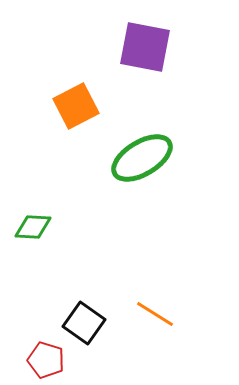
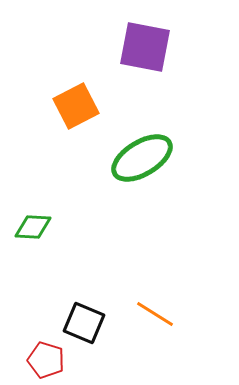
black square: rotated 12 degrees counterclockwise
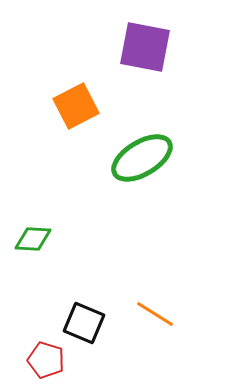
green diamond: moved 12 px down
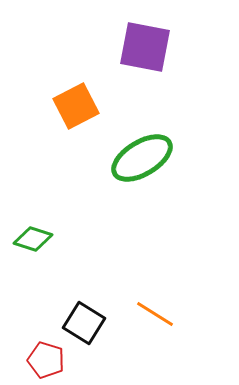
green diamond: rotated 15 degrees clockwise
black square: rotated 9 degrees clockwise
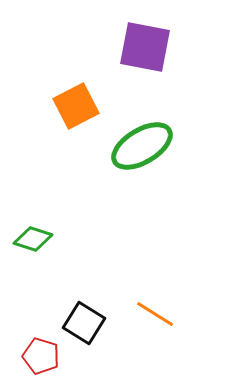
green ellipse: moved 12 px up
red pentagon: moved 5 px left, 4 px up
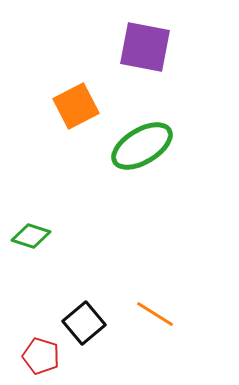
green diamond: moved 2 px left, 3 px up
black square: rotated 18 degrees clockwise
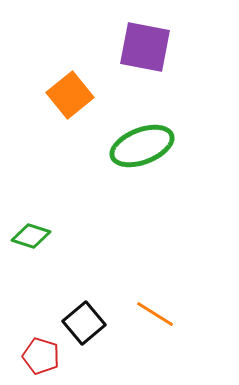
orange square: moved 6 px left, 11 px up; rotated 12 degrees counterclockwise
green ellipse: rotated 10 degrees clockwise
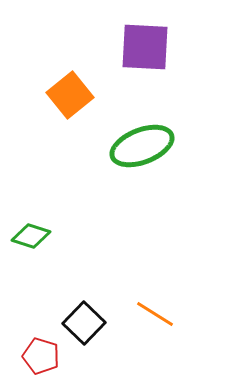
purple square: rotated 8 degrees counterclockwise
black square: rotated 6 degrees counterclockwise
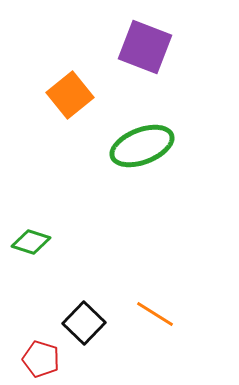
purple square: rotated 18 degrees clockwise
green diamond: moved 6 px down
red pentagon: moved 3 px down
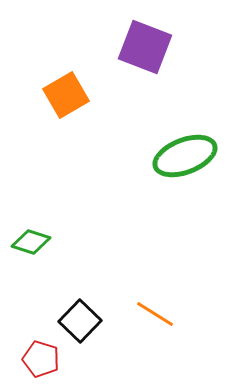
orange square: moved 4 px left; rotated 9 degrees clockwise
green ellipse: moved 43 px right, 10 px down
black square: moved 4 px left, 2 px up
